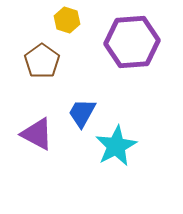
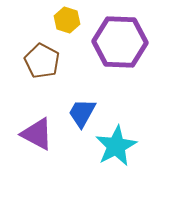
purple hexagon: moved 12 px left; rotated 6 degrees clockwise
brown pentagon: rotated 8 degrees counterclockwise
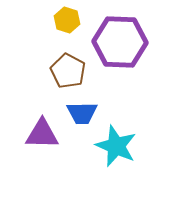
brown pentagon: moved 26 px right, 10 px down
blue trapezoid: rotated 120 degrees counterclockwise
purple triangle: moved 5 px right; rotated 27 degrees counterclockwise
cyan star: rotated 21 degrees counterclockwise
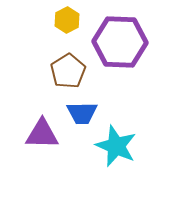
yellow hexagon: rotated 15 degrees clockwise
brown pentagon: rotated 12 degrees clockwise
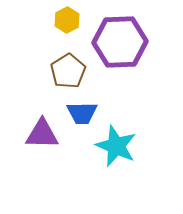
purple hexagon: rotated 4 degrees counterclockwise
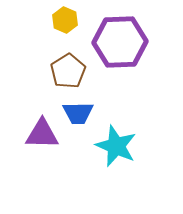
yellow hexagon: moved 2 px left; rotated 10 degrees counterclockwise
blue trapezoid: moved 4 px left
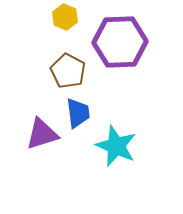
yellow hexagon: moved 3 px up
brown pentagon: rotated 12 degrees counterclockwise
blue trapezoid: rotated 96 degrees counterclockwise
purple triangle: rotated 18 degrees counterclockwise
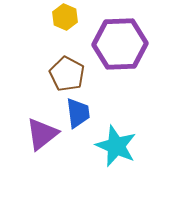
purple hexagon: moved 2 px down
brown pentagon: moved 1 px left, 3 px down
purple triangle: rotated 21 degrees counterclockwise
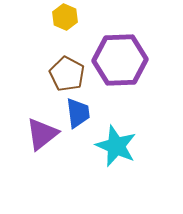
purple hexagon: moved 16 px down
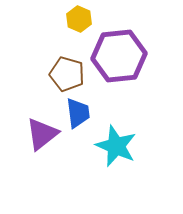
yellow hexagon: moved 14 px right, 2 px down
purple hexagon: moved 1 px left, 4 px up; rotated 4 degrees counterclockwise
brown pentagon: rotated 12 degrees counterclockwise
